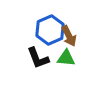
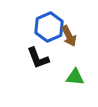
blue hexagon: moved 1 px left, 3 px up
green triangle: moved 9 px right, 19 px down
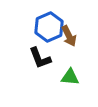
black L-shape: moved 2 px right
green triangle: moved 5 px left
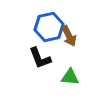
blue hexagon: rotated 12 degrees clockwise
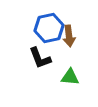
blue hexagon: moved 1 px down
brown arrow: rotated 20 degrees clockwise
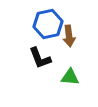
blue hexagon: moved 1 px left, 4 px up
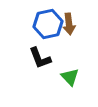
brown arrow: moved 12 px up
green triangle: rotated 42 degrees clockwise
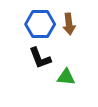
blue hexagon: moved 8 px left; rotated 12 degrees clockwise
green triangle: moved 4 px left; rotated 42 degrees counterclockwise
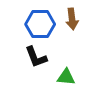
brown arrow: moved 3 px right, 5 px up
black L-shape: moved 4 px left, 1 px up
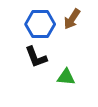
brown arrow: rotated 40 degrees clockwise
